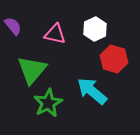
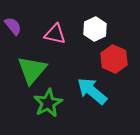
red hexagon: rotated 8 degrees clockwise
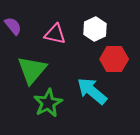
red hexagon: rotated 24 degrees counterclockwise
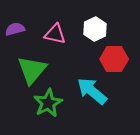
purple semicircle: moved 2 px right, 3 px down; rotated 66 degrees counterclockwise
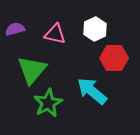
red hexagon: moved 1 px up
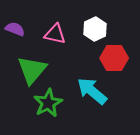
purple semicircle: rotated 36 degrees clockwise
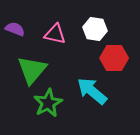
white hexagon: rotated 25 degrees counterclockwise
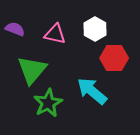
white hexagon: rotated 20 degrees clockwise
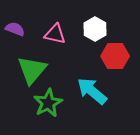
red hexagon: moved 1 px right, 2 px up
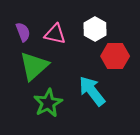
purple semicircle: moved 8 px right, 3 px down; rotated 48 degrees clockwise
green triangle: moved 2 px right, 4 px up; rotated 8 degrees clockwise
cyan arrow: rotated 12 degrees clockwise
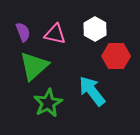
red hexagon: moved 1 px right
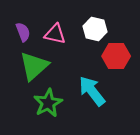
white hexagon: rotated 15 degrees counterclockwise
